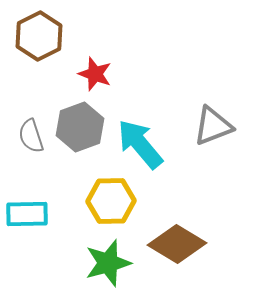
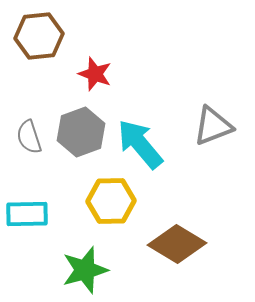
brown hexagon: rotated 21 degrees clockwise
gray hexagon: moved 1 px right, 5 px down
gray semicircle: moved 2 px left, 1 px down
green star: moved 23 px left, 7 px down
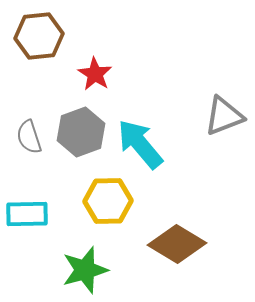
red star: rotated 12 degrees clockwise
gray triangle: moved 11 px right, 10 px up
yellow hexagon: moved 3 px left
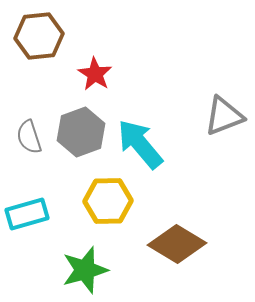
cyan rectangle: rotated 15 degrees counterclockwise
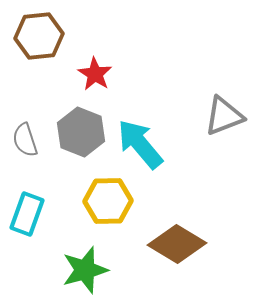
gray hexagon: rotated 18 degrees counterclockwise
gray semicircle: moved 4 px left, 3 px down
cyan rectangle: rotated 54 degrees counterclockwise
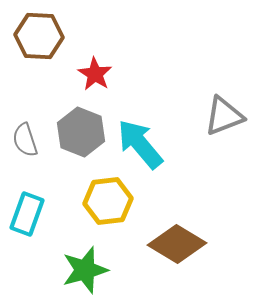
brown hexagon: rotated 9 degrees clockwise
yellow hexagon: rotated 6 degrees counterclockwise
